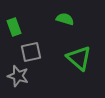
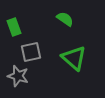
green semicircle: rotated 18 degrees clockwise
green triangle: moved 5 px left
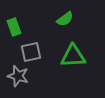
green semicircle: rotated 108 degrees clockwise
green triangle: moved 1 px left, 2 px up; rotated 44 degrees counterclockwise
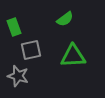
gray square: moved 2 px up
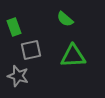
green semicircle: rotated 78 degrees clockwise
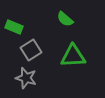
green rectangle: rotated 48 degrees counterclockwise
gray square: rotated 20 degrees counterclockwise
gray star: moved 8 px right, 2 px down
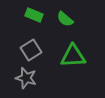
green rectangle: moved 20 px right, 12 px up
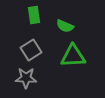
green rectangle: rotated 60 degrees clockwise
green semicircle: moved 7 px down; rotated 18 degrees counterclockwise
gray star: rotated 15 degrees counterclockwise
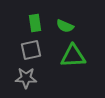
green rectangle: moved 1 px right, 8 px down
gray square: rotated 20 degrees clockwise
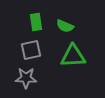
green rectangle: moved 1 px right, 1 px up
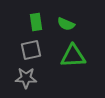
green semicircle: moved 1 px right, 2 px up
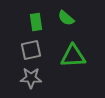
green semicircle: moved 6 px up; rotated 18 degrees clockwise
gray star: moved 5 px right
